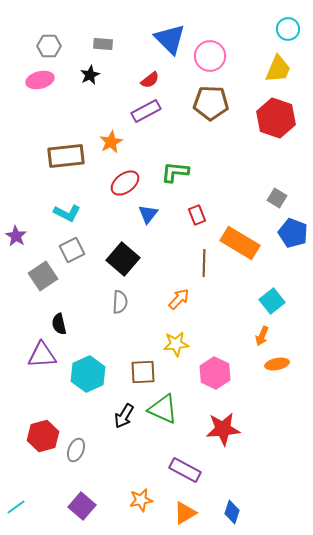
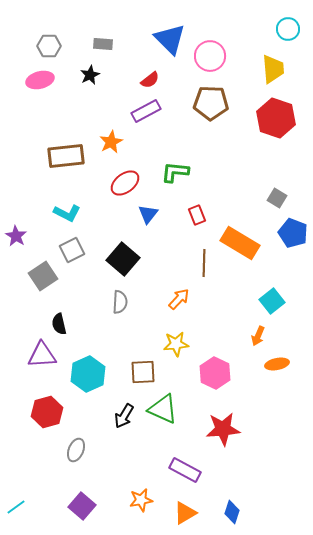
yellow trapezoid at (278, 69): moved 5 px left; rotated 28 degrees counterclockwise
orange arrow at (262, 336): moved 4 px left
red hexagon at (43, 436): moved 4 px right, 24 px up
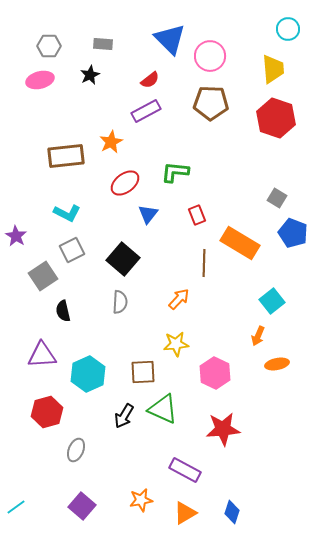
black semicircle at (59, 324): moved 4 px right, 13 px up
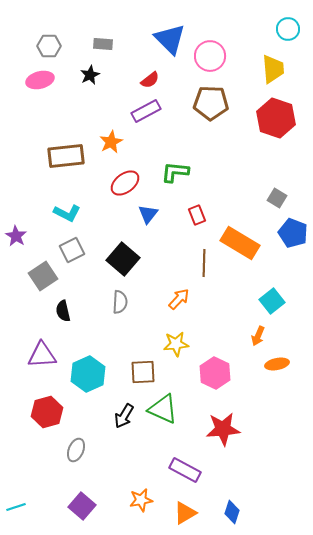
cyan line at (16, 507): rotated 18 degrees clockwise
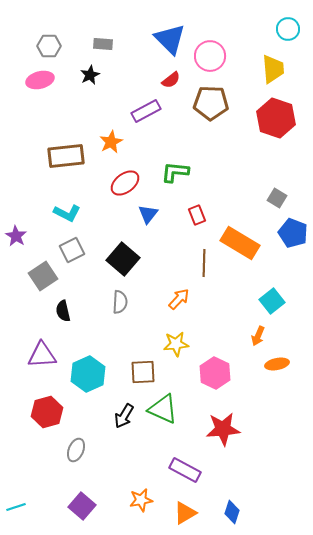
red semicircle at (150, 80): moved 21 px right
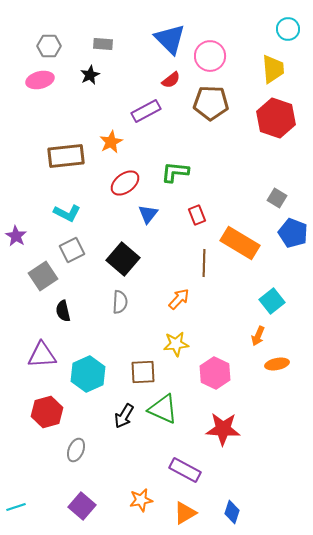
red star at (223, 429): rotated 8 degrees clockwise
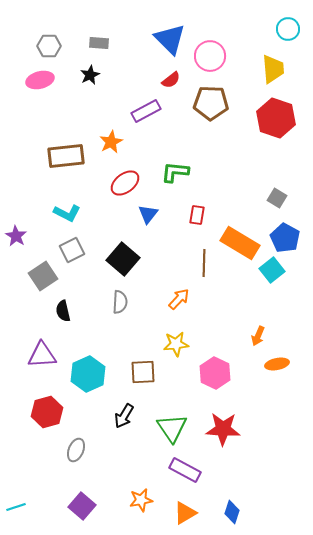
gray rectangle at (103, 44): moved 4 px left, 1 px up
red rectangle at (197, 215): rotated 30 degrees clockwise
blue pentagon at (293, 233): moved 8 px left, 5 px down; rotated 8 degrees clockwise
cyan square at (272, 301): moved 31 px up
green triangle at (163, 409): moved 9 px right, 19 px down; rotated 32 degrees clockwise
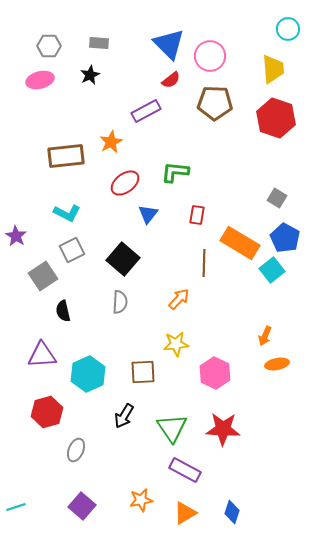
blue triangle at (170, 39): moved 1 px left, 5 px down
brown pentagon at (211, 103): moved 4 px right
orange arrow at (258, 336): moved 7 px right
